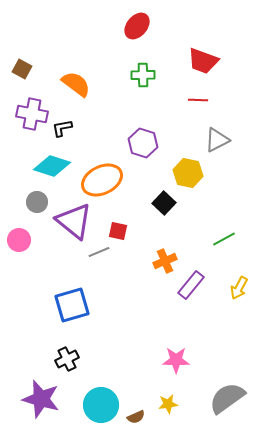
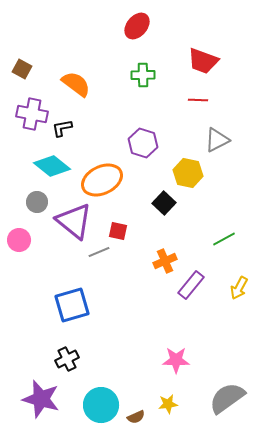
cyan diamond: rotated 21 degrees clockwise
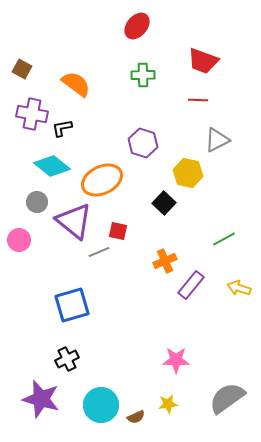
yellow arrow: rotated 80 degrees clockwise
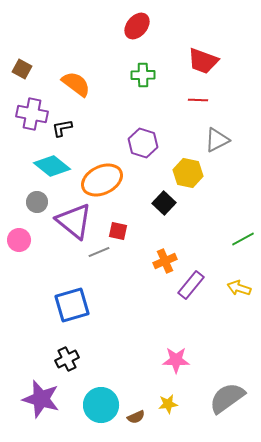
green line: moved 19 px right
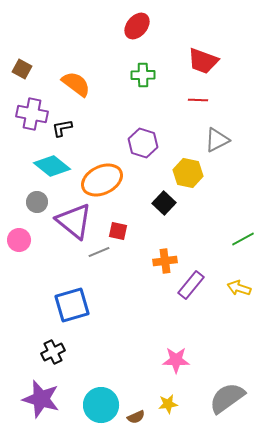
orange cross: rotated 15 degrees clockwise
black cross: moved 14 px left, 7 px up
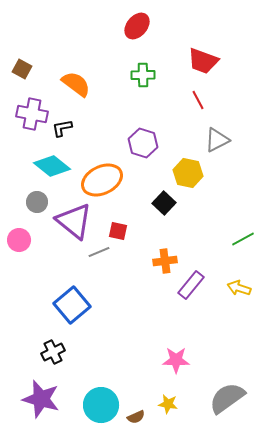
red line: rotated 60 degrees clockwise
blue square: rotated 24 degrees counterclockwise
yellow star: rotated 18 degrees clockwise
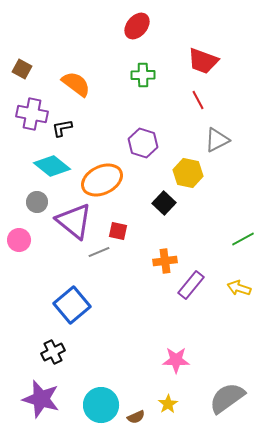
yellow star: rotated 30 degrees clockwise
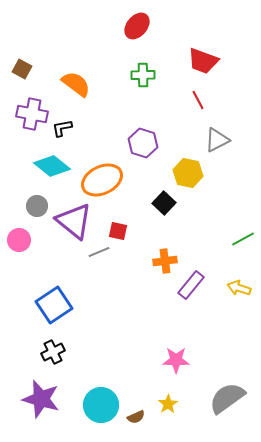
gray circle: moved 4 px down
blue square: moved 18 px left; rotated 6 degrees clockwise
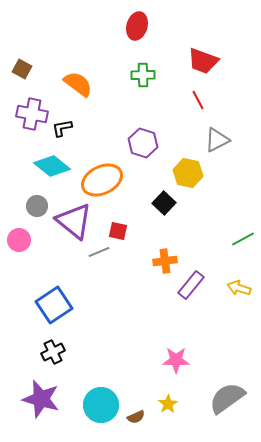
red ellipse: rotated 24 degrees counterclockwise
orange semicircle: moved 2 px right
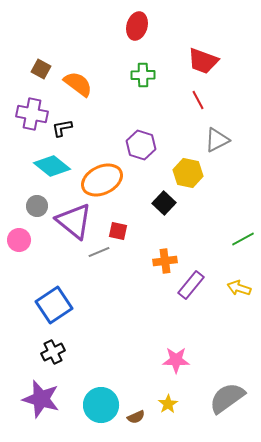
brown square: moved 19 px right
purple hexagon: moved 2 px left, 2 px down
